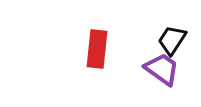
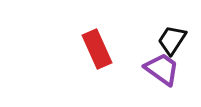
red rectangle: rotated 30 degrees counterclockwise
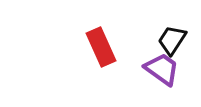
red rectangle: moved 4 px right, 2 px up
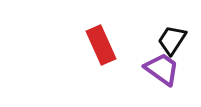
red rectangle: moved 2 px up
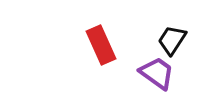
purple trapezoid: moved 5 px left, 4 px down
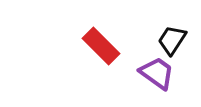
red rectangle: moved 1 px down; rotated 21 degrees counterclockwise
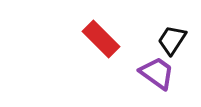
red rectangle: moved 7 px up
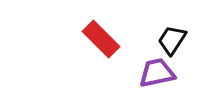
purple trapezoid: rotated 48 degrees counterclockwise
